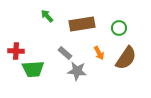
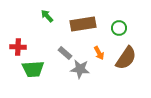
brown rectangle: moved 1 px right
red cross: moved 2 px right, 4 px up
gray star: moved 3 px right, 2 px up
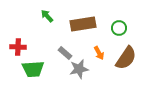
gray star: moved 1 px left; rotated 18 degrees counterclockwise
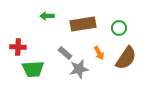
green arrow: rotated 48 degrees counterclockwise
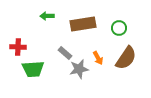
orange arrow: moved 1 px left, 5 px down
